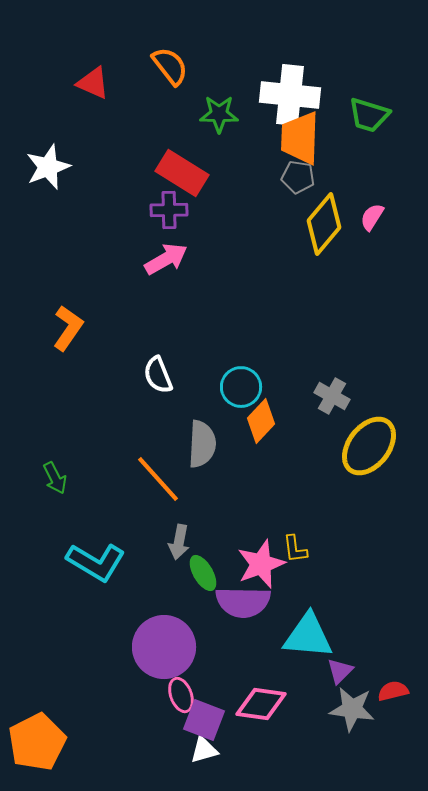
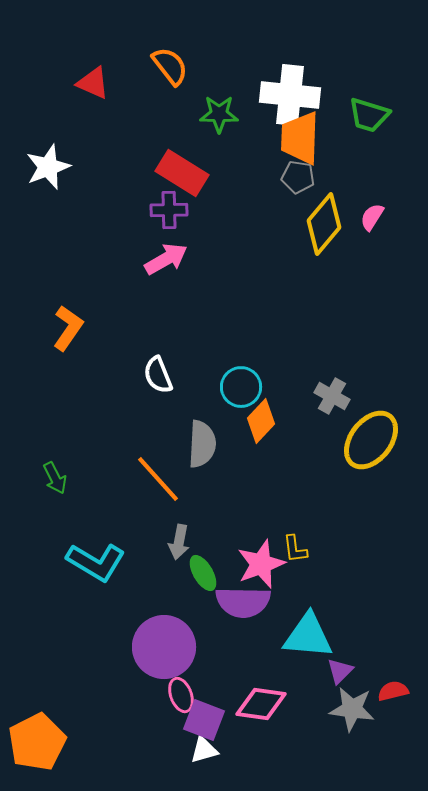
yellow ellipse: moved 2 px right, 6 px up
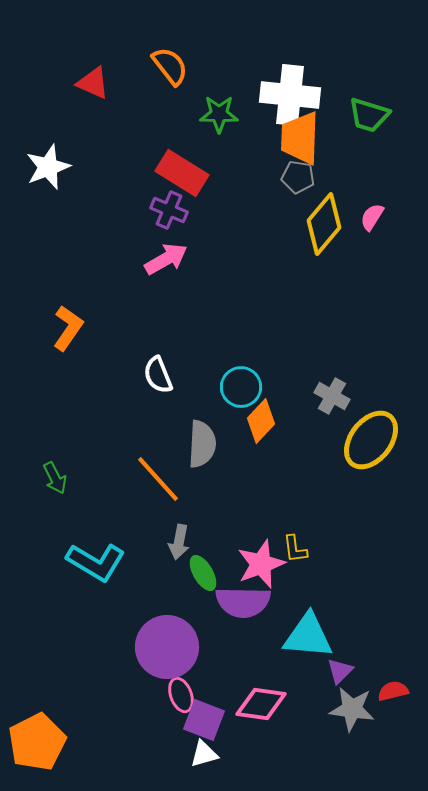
purple cross: rotated 24 degrees clockwise
purple circle: moved 3 px right
white triangle: moved 4 px down
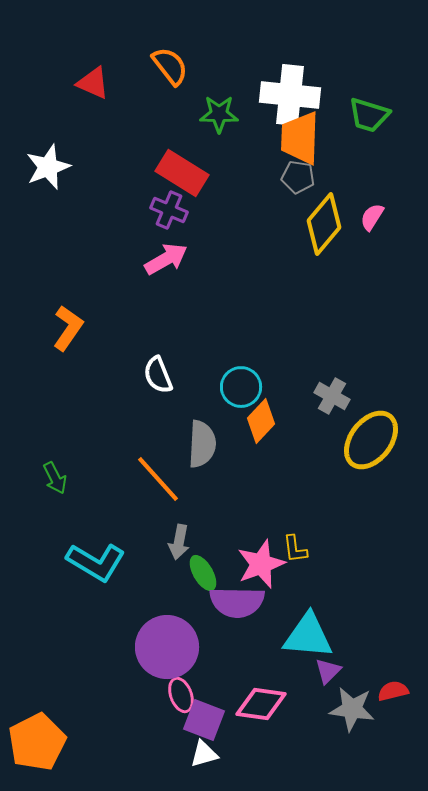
purple semicircle: moved 6 px left
purple triangle: moved 12 px left
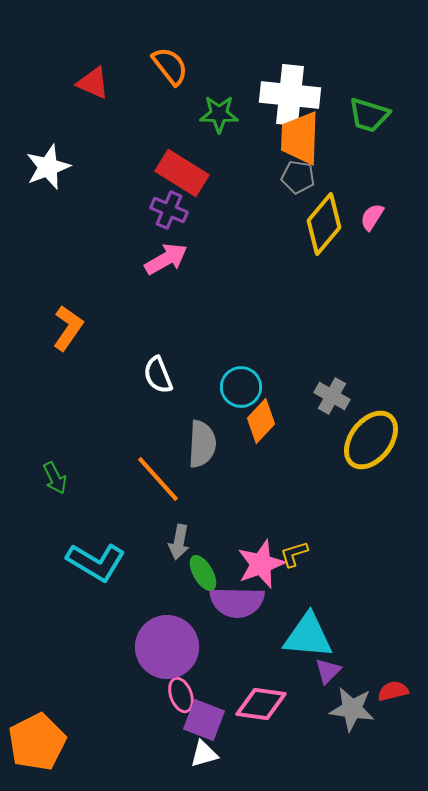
yellow L-shape: moved 1 px left, 5 px down; rotated 80 degrees clockwise
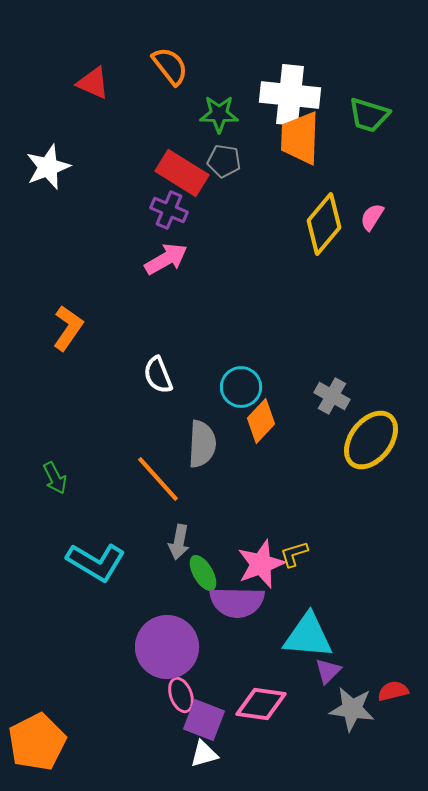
gray pentagon: moved 74 px left, 16 px up
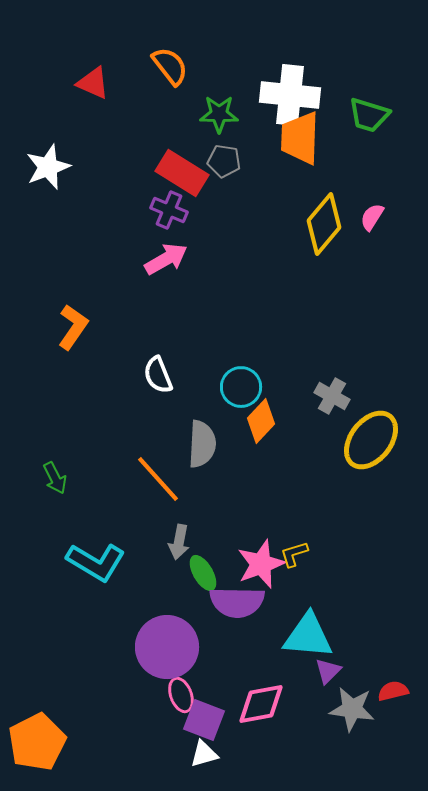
orange L-shape: moved 5 px right, 1 px up
pink diamond: rotated 18 degrees counterclockwise
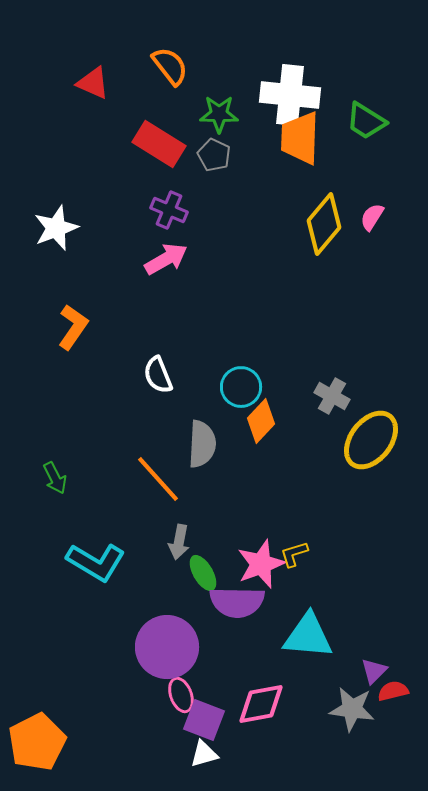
green trapezoid: moved 3 px left, 6 px down; rotated 15 degrees clockwise
gray pentagon: moved 10 px left, 6 px up; rotated 16 degrees clockwise
white star: moved 8 px right, 61 px down
red rectangle: moved 23 px left, 29 px up
purple triangle: moved 46 px right
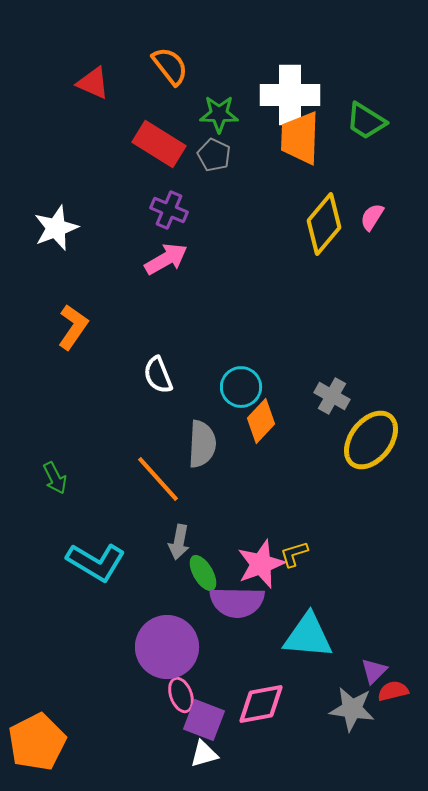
white cross: rotated 6 degrees counterclockwise
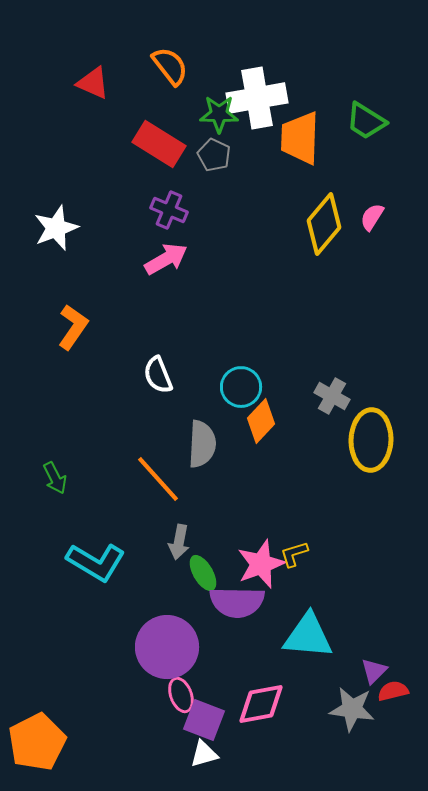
white cross: moved 33 px left, 3 px down; rotated 10 degrees counterclockwise
yellow ellipse: rotated 36 degrees counterclockwise
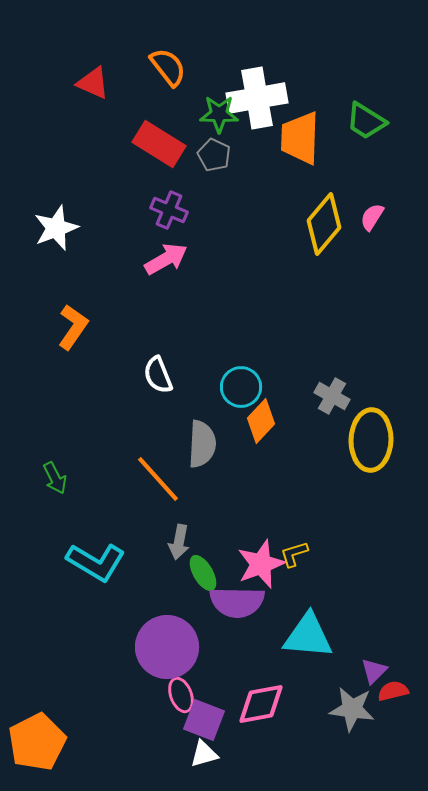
orange semicircle: moved 2 px left, 1 px down
